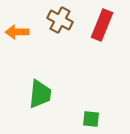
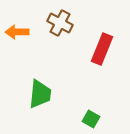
brown cross: moved 3 px down
red rectangle: moved 24 px down
green square: rotated 24 degrees clockwise
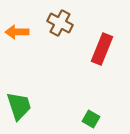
green trapezoid: moved 21 px left, 12 px down; rotated 24 degrees counterclockwise
